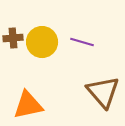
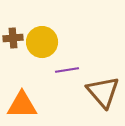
purple line: moved 15 px left, 28 px down; rotated 25 degrees counterclockwise
orange triangle: moved 6 px left; rotated 12 degrees clockwise
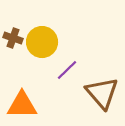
brown cross: rotated 24 degrees clockwise
purple line: rotated 35 degrees counterclockwise
brown triangle: moved 1 px left, 1 px down
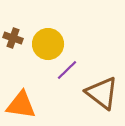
yellow circle: moved 6 px right, 2 px down
brown triangle: rotated 12 degrees counterclockwise
orange triangle: moved 1 px left; rotated 8 degrees clockwise
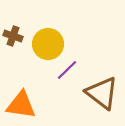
brown cross: moved 2 px up
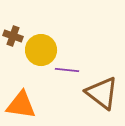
yellow circle: moved 7 px left, 6 px down
purple line: rotated 50 degrees clockwise
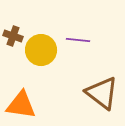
purple line: moved 11 px right, 30 px up
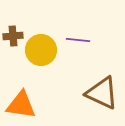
brown cross: rotated 24 degrees counterclockwise
brown triangle: rotated 12 degrees counterclockwise
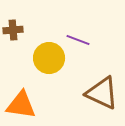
brown cross: moved 6 px up
purple line: rotated 15 degrees clockwise
yellow circle: moved 8 px right, 8 px down
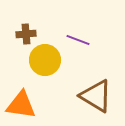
brown cross: moved 13 px right, 4 px down
yellow circle: moved 4 px left, 2 px down
brown triangle: moved 6 px left, 3 px down; rotated 6 degrees clockwise
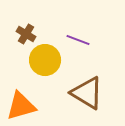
brown cross: rotated 36 degrees clockwise
brown triangle: moved 9 px left, 3 px up
orange triangle: moved 1 px down; rotated 24 degrees counterclockwise
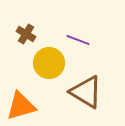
yellow circle: moved 4 px right, 3 px down
brown triangle: moved 1 px left, 1 px up
